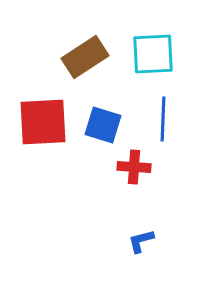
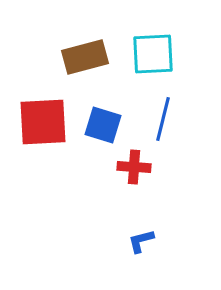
brown rectangle: rotated 18 degrees clockwise
blue line: rotated 12 degrees clockwise
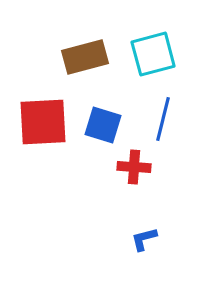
cyan square: rotated 12 degrees counterclockwise
blue L-shape: moved 3 px right, 2 px up
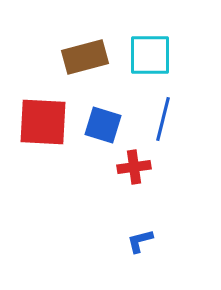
cyan square: moved 3 px left, 1 px down; rotated 15 degrees clockwise
red square: rotated 6 degrees clockwise
red cross: rotated 12 degrees counterclockwise
blue L-shape: moved 4 px left, 2 px down
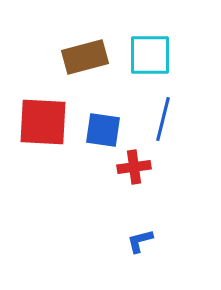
blue square: moved 5 px down; rotated 9 degrees counterclockwise
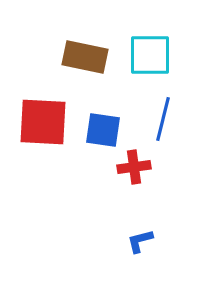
brown rectangle: rotated 27 degrees clockwise
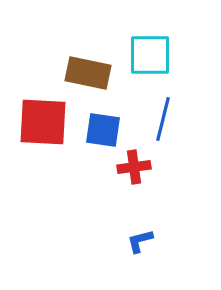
brown rectangle: moved 3 px right, 16 px down
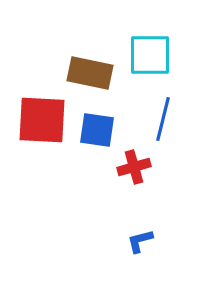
brown rectangle: moved 2 px right
red square: moved 1 px left, 2 px up
blue square: moved 6 px left
red cross: rotated 8 degrees counterclockwise
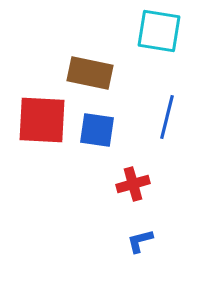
cyan square: moved 9 px right, 24 px up; rotated 9 degrees clockwise
blue line: moved 4 px right, 2 px up
red cross: moved 1 px left, 17 px down
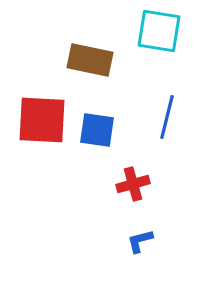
brown rectangle: moved 13 px up
